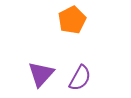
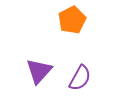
purple triangle: moved 2 px left, 3 px up
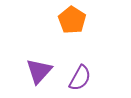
orange pentagon: rotated 12 degrees counterclockwise
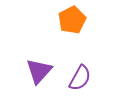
orange pentagon: rotated 12 degrees clockwise
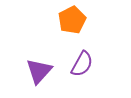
purple semicircle: moved 2 px right, 14 px up
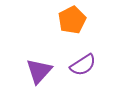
purple semicircle: moved 1 px right, 1 px down; rotated 28 degrees clockwise
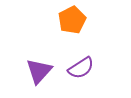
purple semicircle: moved 2 px left, 3 px down
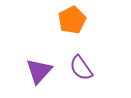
purple semicircle: rotated 88 degrees clockwise
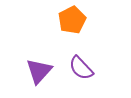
purple semicircle: rotated 8 degrees counterclockwise
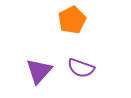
purple semicircle: rotated 28 degrees counterclockwise
